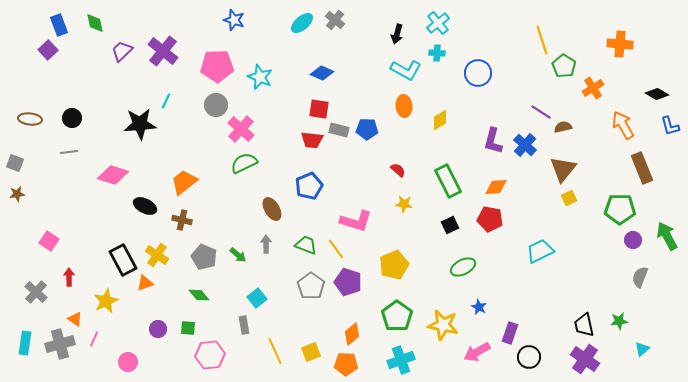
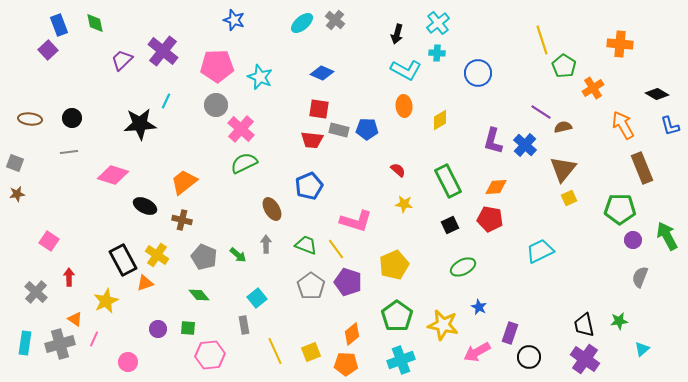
purple trapezoid at (122, 51): moved 9 px down
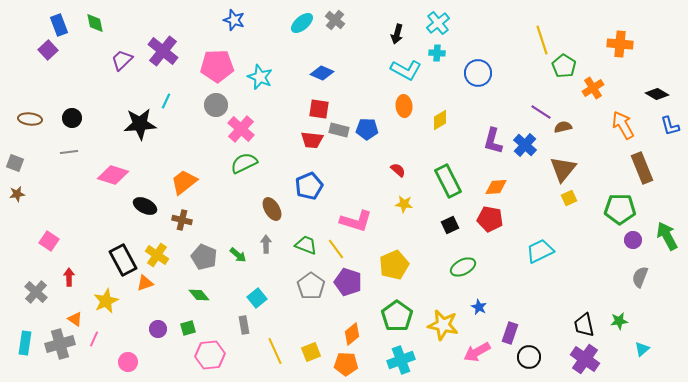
green square at (188, 328): rotated 21 degrees counterclockwise
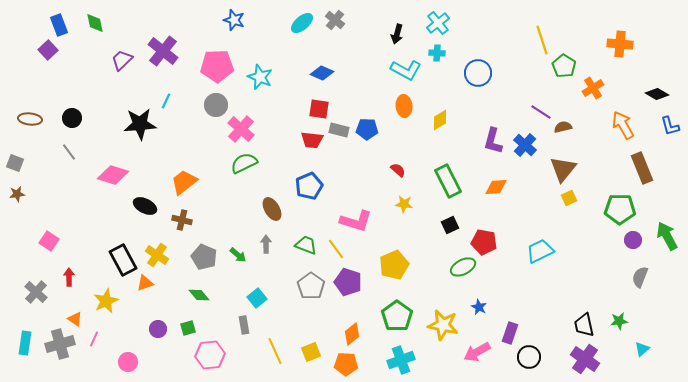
gray line at (69, 152): rotated 60 degrees clockwise
red pentagon at (490, 219): moved 6 px left, 23 px down
